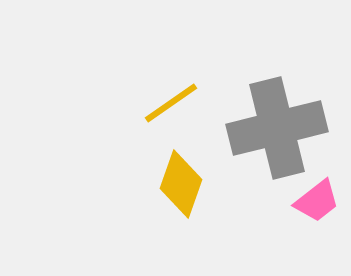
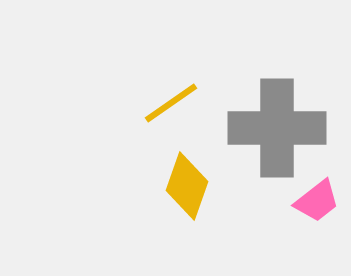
gray cross: rotated 14 degrees clockwise
yellow diamond: moved 6 px right, 2 px down
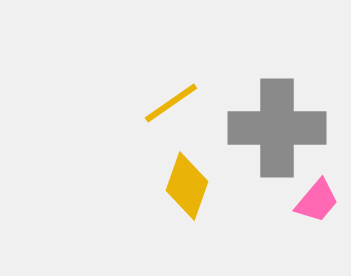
pink trapezoid: rotated 12 degrees counterclockwise
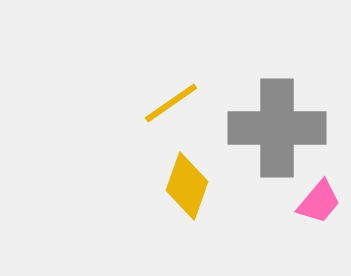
pink trapezoid: moved 2 px right, 1 px down
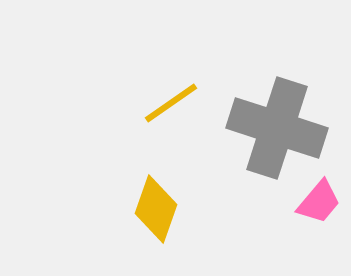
gray cross: rotated 18 degrees clockwise
yellow diamond: moved 31 px left, 23 px down
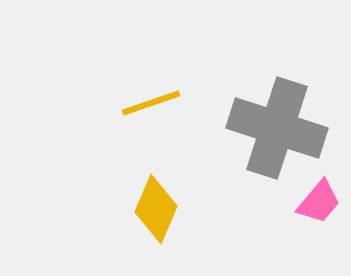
yellow line: moved 20 px left; rotated 16 degrees clockwise
yellow diamond: rotated 4 degrees clockwise
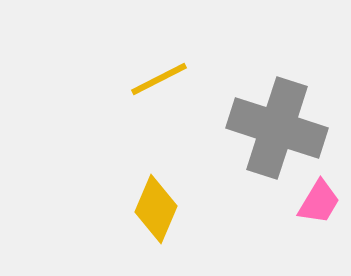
yellow line: moved 8 px right, 24 px up; rotated 8 degrees counterclockwise
pink trapezoid: rotated 9 degrees counterclockwise
